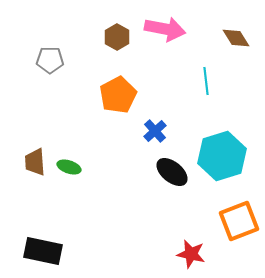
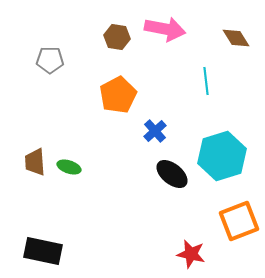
brown hexagon: rotated 20 degrees counterclockwise
black ellipse: moved 2 px down
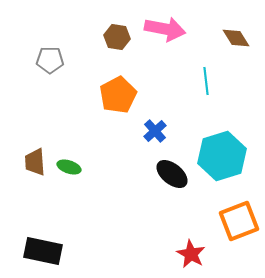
red star: rotated 16 degrees clockwise
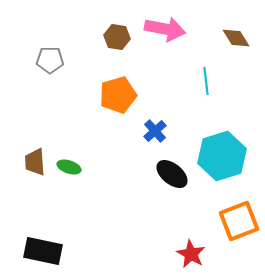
orange pentagon: rotated 12 degrees clockwise
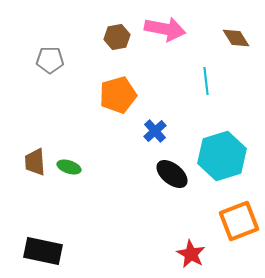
brown hexagon: rotated 20 degrees counterclockwise
